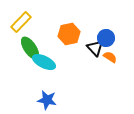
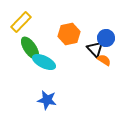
black triangle: moved 1 px down
orange semicircle: moved 6 px left, 3 px down
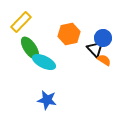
blue circle: moved 3 px left
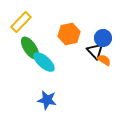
black triangle: moved 2 px down
cyan ellipse: rotated 15 degrees clockwise
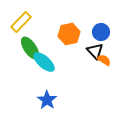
blue circle: moved 2 px left, 6 px up
blue star: rotated 24 degrees clockwise
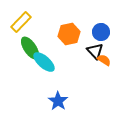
blue star: moved 11 px right, 1 px down
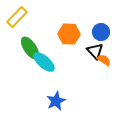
yellow rectangle: moved 4 px left, 5 px up
orange hexagon: rotated 15 degrees clockwise
blue star: moved 2 px left; rotated 12 degrees clockwise
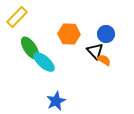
blue circle: moved 5 px right, 2 px down
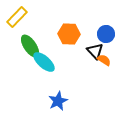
green ellipse: moved 2 px up
blue star: moved 2 px right
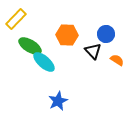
yellow rectangle: moved 1 px left, 2 px down
orange hexagon: moved 2 px left, 1 px down
green ellipse: rotated 25 degrees counterclockwise
black triangle: moved 2 px left
orange semicircle: moved 13 px right
